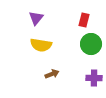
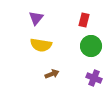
green circle: moved 2 px down
purple cross: rotated 21 degrees clockwise
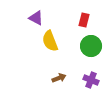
purple triangle: rotated 42 degrees counterclockwise
yellow semicircle: moved 9 px right, 4 px up; rotated 60 degrees clockwise
brown arrow: moved 7 px right, 4 px down
purple cross: moved 3 px left, 2 px down
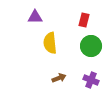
purple triangle: moved 1 px left, 1 px up; rotated 28 degrees counterclockwise
yellow semicircle: moved 2 px down; rotated 15 degrees clockwise
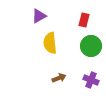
purple triangle: moved 4 px right, 1 px up; rotated 28 degrees counterclockwise
